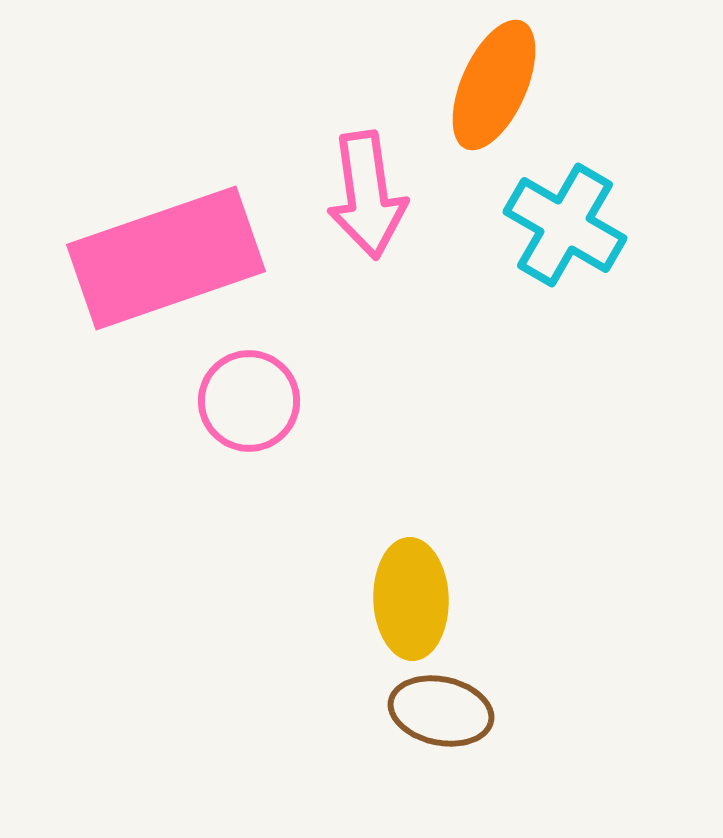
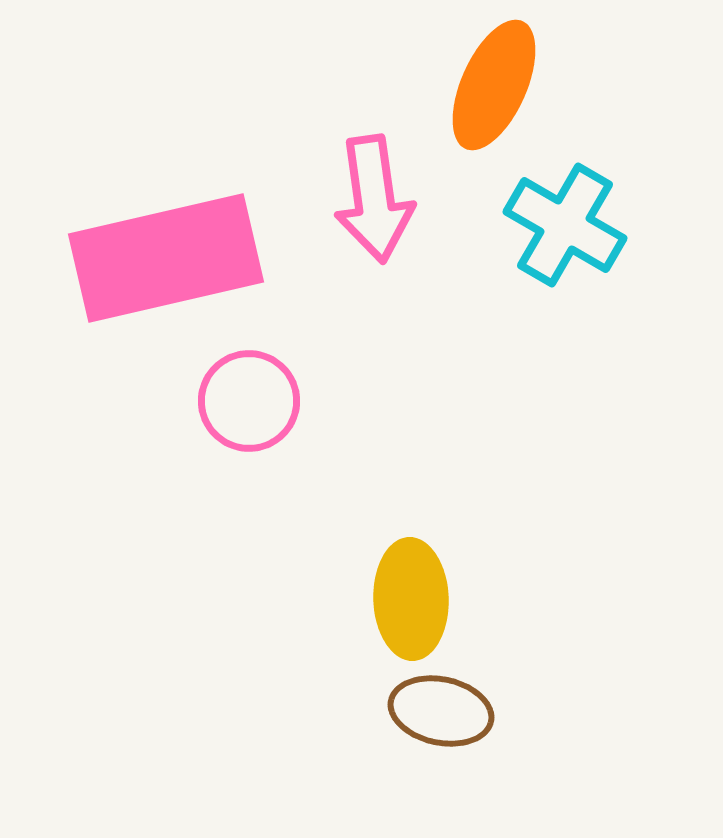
pink arrow: moved 7 px right, 4 px down
pink rectangle: rotated 6 degrees clockwise
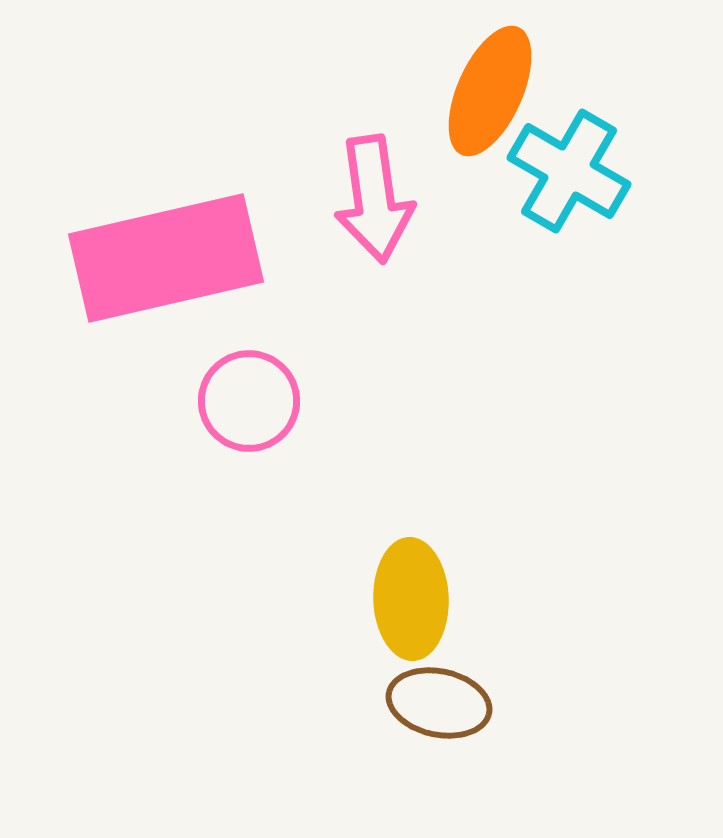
orange ellipse: moved 4 px left, 6 px down
cyan cross: moved 4 px right, 54 px up
brown ellipse: moved 2 px left, 8 px up
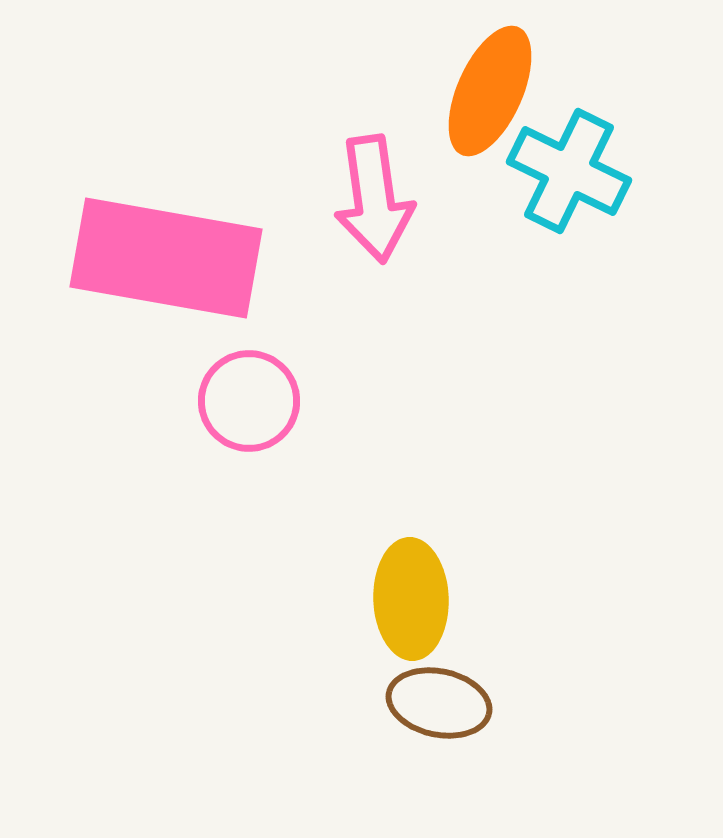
cyan cross: rotated 4 degrees counterclockwise
pink rectangle: rotated 23 degrees clockwise
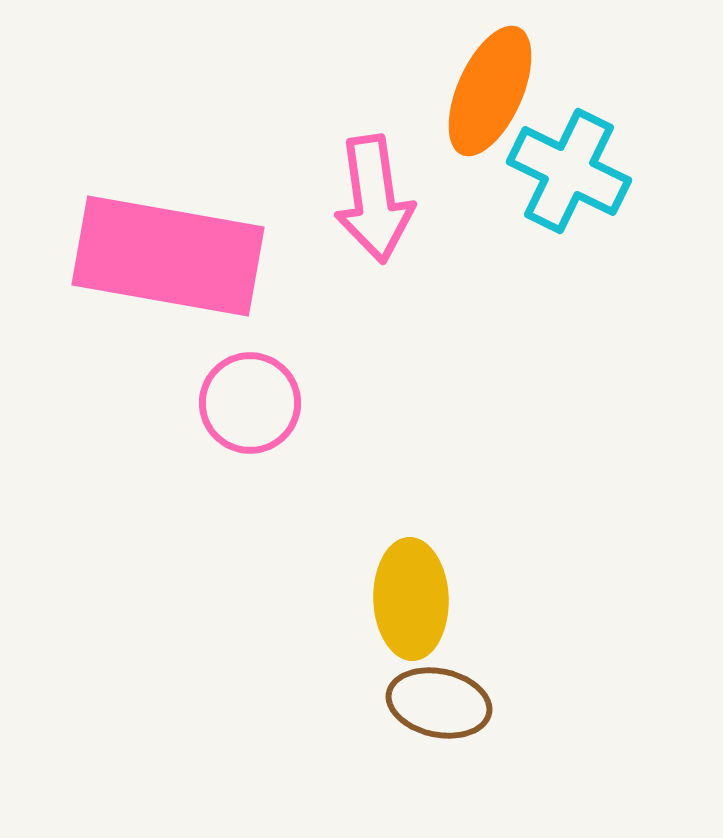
pink rectangle: moved 2 px right, 2 px up
pink circle: moved 1 px right, 2 px down
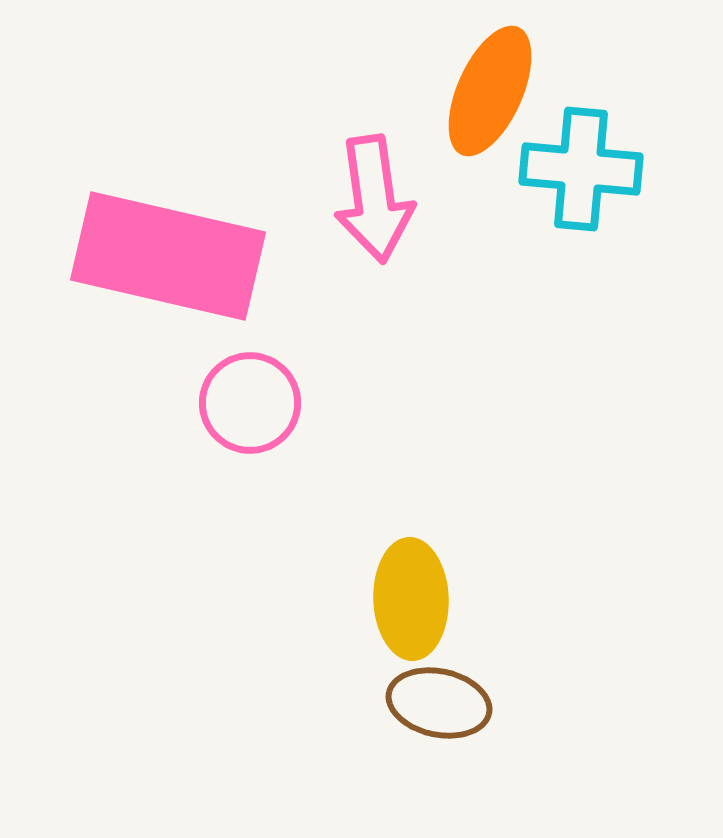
cyan cross: moved 12 px right, 2 px up; rotated 21 degrees counterclockwise
pink rectangle: rotated 3 degrees clockwise
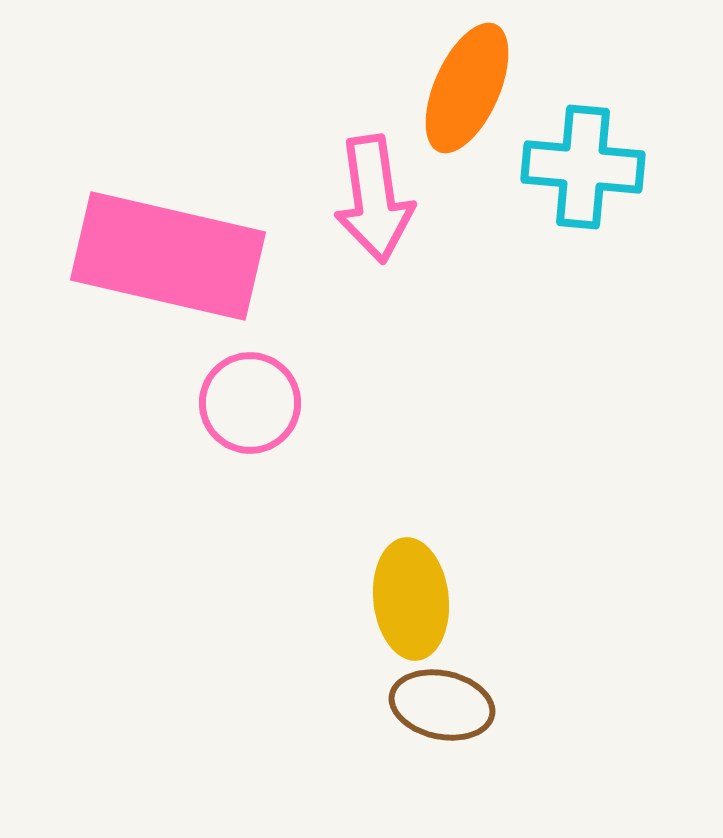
orange ellipse: moved 23 px left, 3 px up
cyan cross: moved 2 px right, 2 px up
yellow ellipse: rotated 4 degrees counterclockwise
brown ellipse: moved 3 px right, 2 px down
